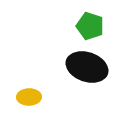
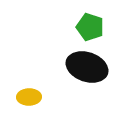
green pentagon: moved 1 px down
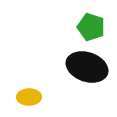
green pentagon: moved 1 px right
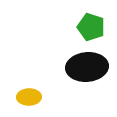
black ellipse: rotated 24 degrees counterclockwise
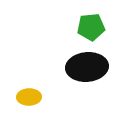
green pentagon: rotated 24 degrees counterclockwise
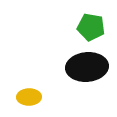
green pentagon: rotated 16 degrees clockwise
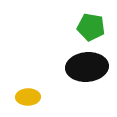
yellow ellipse: moved 1 px left
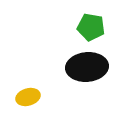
yellow ellipse: rotated 15 degrees counterclockwise
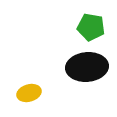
yellow ellipse: moved 1 px right, 4 px up
